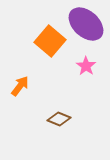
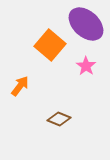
orange square: moved 4 px down
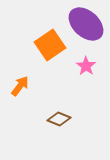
orange square: rotated 16 degrees clockwise
